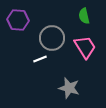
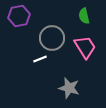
purple hexagon: moved 1 px right, 4 px up; rotated 15 degrees counterclockwise
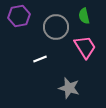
gray circle: moved 4 px right, 11 px up
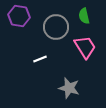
purple hexagon: rotated 20 degrees clockwise
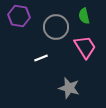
white line: moved 1 px right, 1 px up
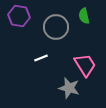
pink trapezoid: moved 18 px down
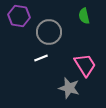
gray circle: moved 7 px left, 5 px down
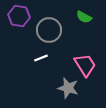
green semicircle: moved 1 px down; rotated 49 degrees counterclockwise
gray circle: moved 2 px up
gray star: moved 1 px left
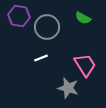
green semicircle: moved 1 px left, 1 px down
gray circle: moved 2 px left, 3 px up
